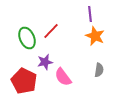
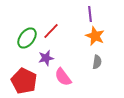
green ellipse: rotated 60 degrees clockwise
purple star: moved 1 px right, 4 px up
gray semicircle: moved 2 px left, 8 px up
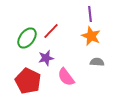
orange star: moved 4 px left
gray semicircle: rotated 96 degrees counterclockwise
pink semicircle: moved 3 px right
red pentagon: moved 4 px right
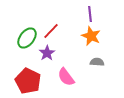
purple star: moved 1 px right, 5 px up; rotated 21 degrees counterclockwise
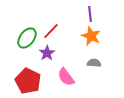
gray semicircle: moved 3 px left, 1 px down
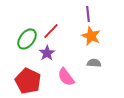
purple line: moved 2 px left
green ellipse: moved 1 px down
